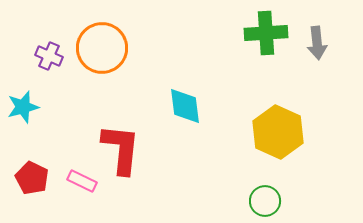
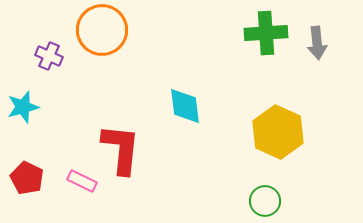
orange circle: moved 18 px up
red pentagon: moved 5 px left
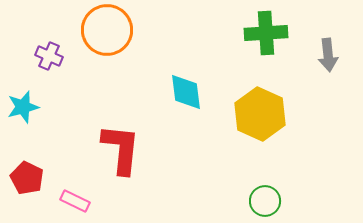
orange circle: moved 5 px right
gray arrow: moved 11 px right, 12 px down
cyan diamond: moved 1 px right, 14 px up
yellow hexagon: moved 18 px left, 18 px up
pink rectangle: moved 7 px left, 20 px down
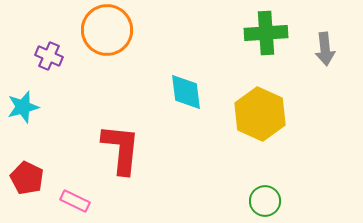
gray arrow: moved 3 px left, 6 px up
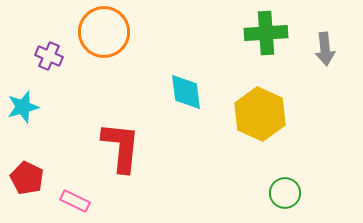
orange circle: moved 3 px left, 2 px down
red L-shape: moved 2 px up
green circle: moved 20 px right, 8 px up
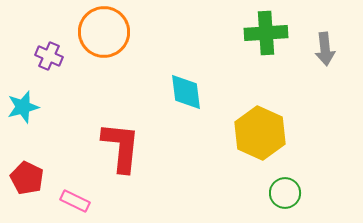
yellow hexagon: moved 19 px down
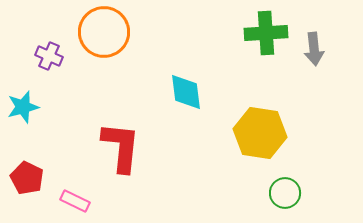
gray arrow: moved 11 px left
yellow hexagon: rotated 15 degrees counterclockwise
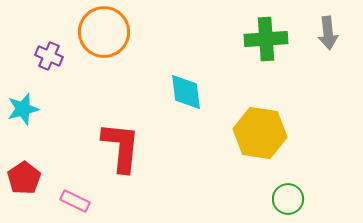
green cross: moved 6 px down
gray arrow: moved 14 px right, 16 px up
cyan star: moved 2 px down
red pentagon: moved 3 px left; rotated 12 degrees clockwise
green circle: moved 3 px right, 6 px down
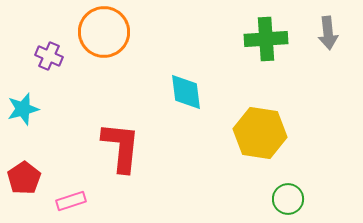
pink rectangle: moved 4 px left; rotated 44 degrees counterclockwise
